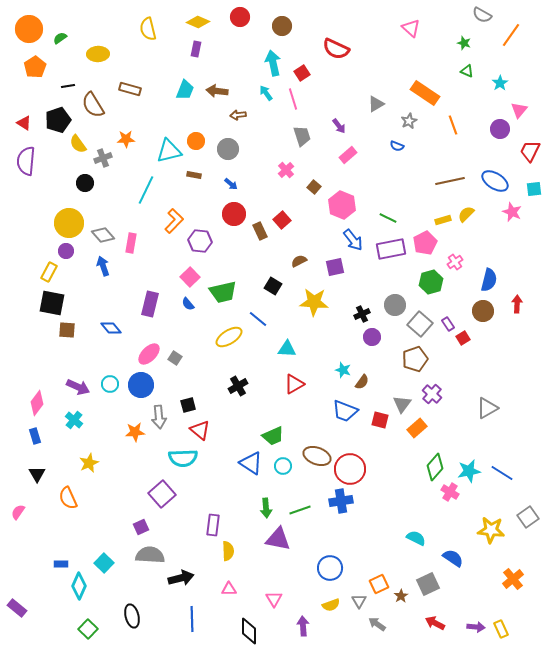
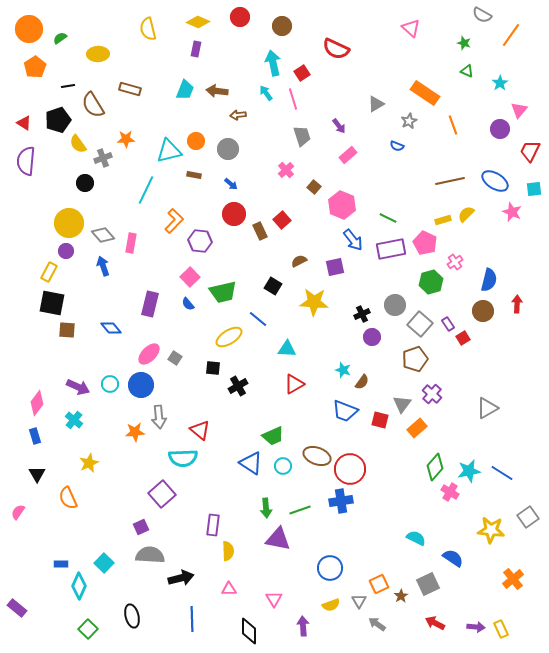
pink pentagon at (425, 243): rotated 20 degrees counterclockwise
black square at (188, 405): moved 25 px right, 37 px up; rotated 21 degrees clockwise
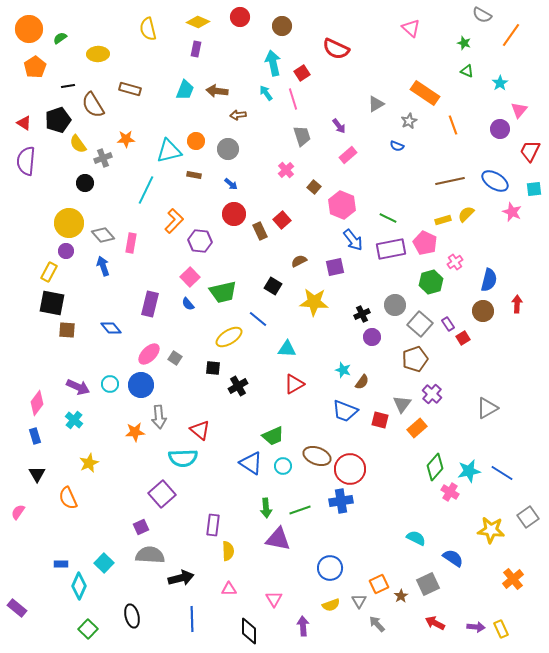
gray arrow at (377, 624): rotated 12 degrees clockwise
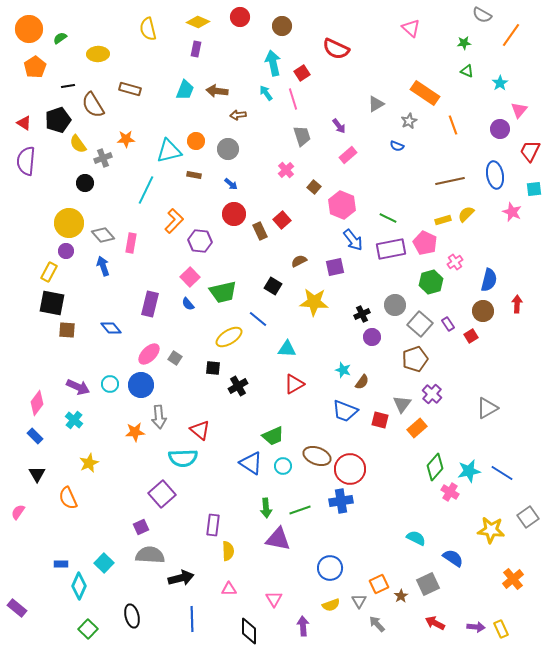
green star at (464, 43): rotated 24 degrees counterclockwise
blue ellipse at (495, 181): moved 6 px up; rotated 48 degrees clockwise
red square at (463, 338): moved 8 px right, 2 px up
blue rectangle at (35, 436): rotated 28 degrees counterclockwise
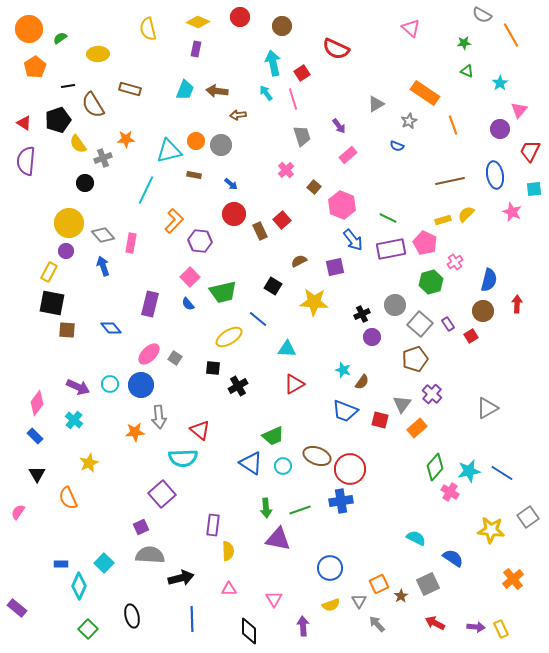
orange line at (511, 35): rotated 65 degrees counterclockwise
gray circle at (228, 149): moved 7 px left, 4 px up
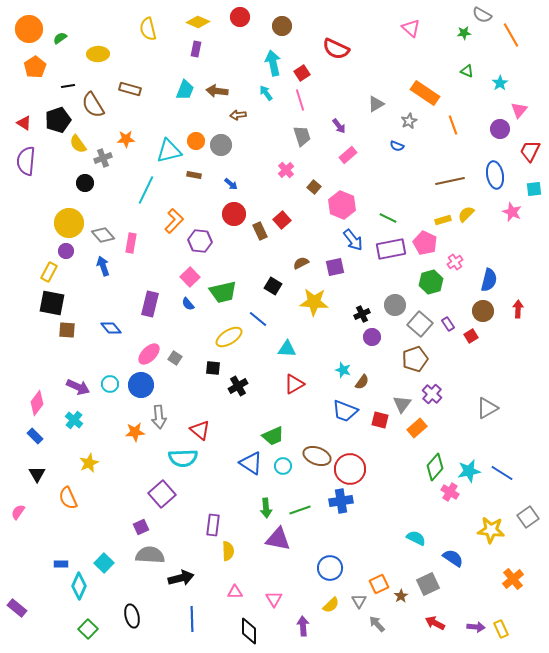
green star at (464, 43): moved 10 px up
pink line at (293, 99): moved 7 px right, 1 px down
brown semicircle at (299, 261): moved 2 px right, 2 px down
red arrow at (517, 304): moved 1 px right, 5 px down
pink triangle at (229, 589): moved 6 px right, 3 px down
yellow semicircle at (331, 605): rotated 24 degrees counterclockwise
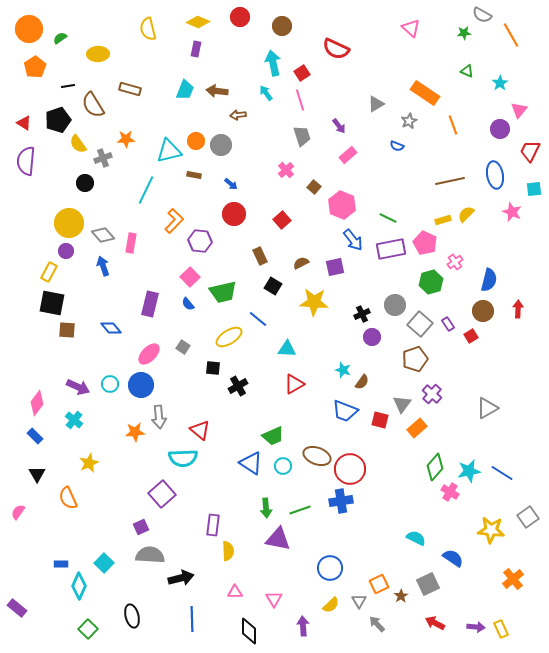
brown rectangle at (260, 231): moved 25 px down
gray square at (175, 358): moved 8 px right, 11 px up
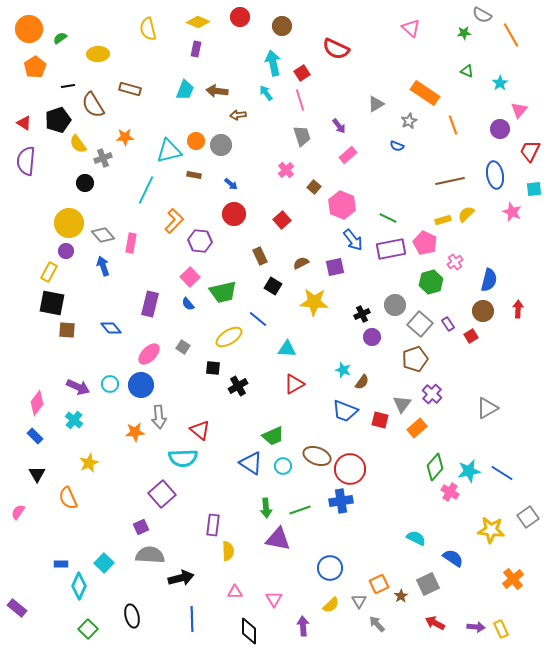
orange star at (126, 139): moved 1 px left, 2 px up
